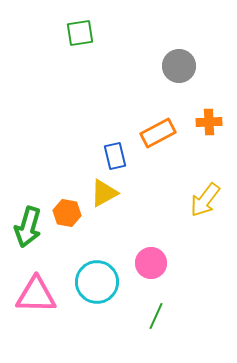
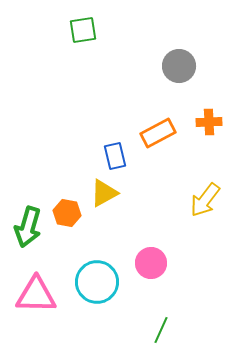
green square: moved 3 px right, 3 px up
green line: moved 5 px right, 14 px down
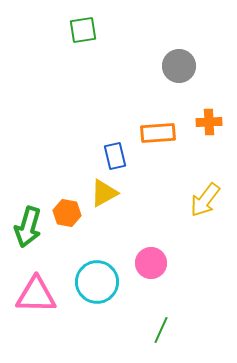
orange rectangle: rotated 24 degrees clockwise
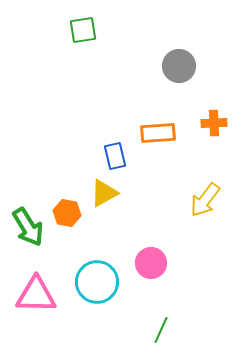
orange cross: moved 5 px right, 1 px down
green arrow: rotated 48 degrees counterclockwise
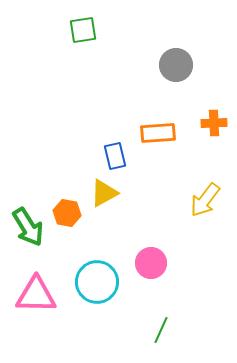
gray circle: moved 3 px left, 1 px up
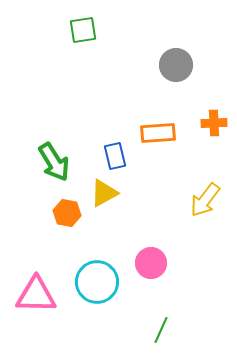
green arrow: moved 26 px right, 65 px up
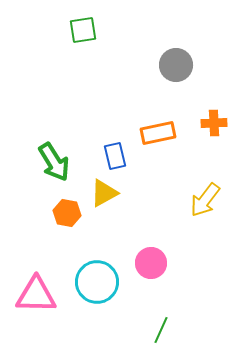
orange rectangle: rotated 8 degrees counterclockwise
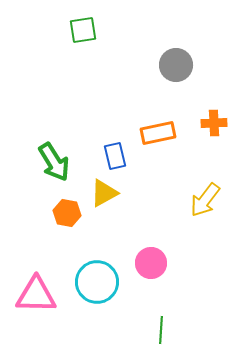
green line: rotated 20 degrees counterclockwise
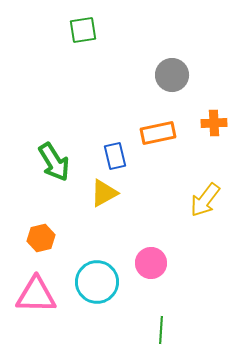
gray circle: moved 4 px left, 10 px down
orange hexagon: moved 26 px left, 25 px down; rotated 24 degrees counterclockwise
